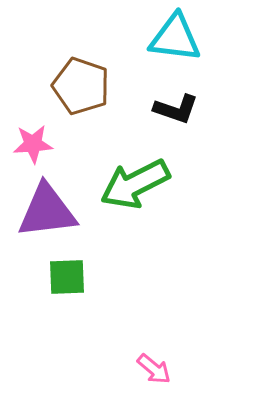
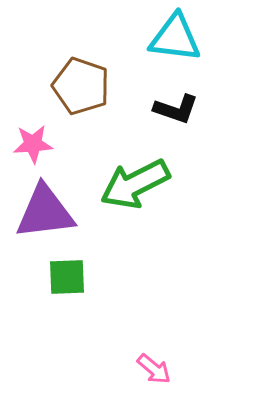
purple triangle: moved 2 px left, 1 px down
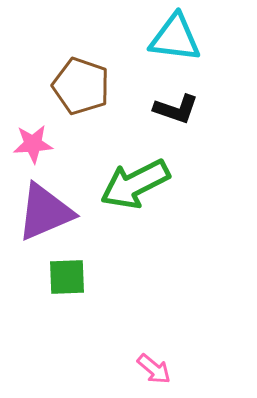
purple triangle: rotated 16 degrees counterclockwise
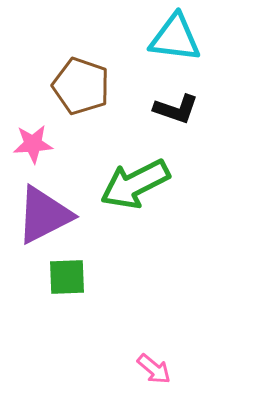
purple triangle: moved 1 px left, 3 px down; rotated 4 degrees counterclockwise
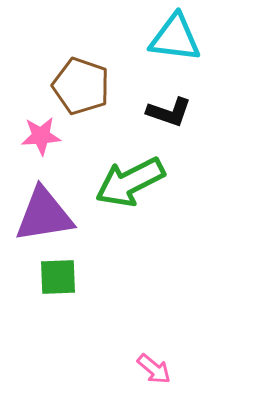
black L-shape: moved 7 px left, 3 px down
pink star: moved 8 px right, 8 px up
green arrow: moved 5 px left, 2 px up
purple triangle: rotated 18 degrees clockwise
green square: moved 9 px left
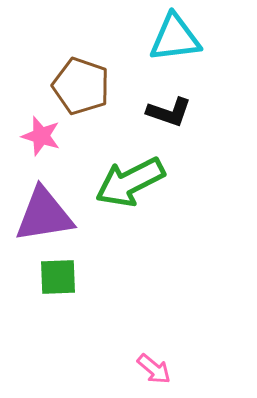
cyan triangle: rotated 14 degrees counterclockwise
pink star: rotated 21 degrees clockwise
